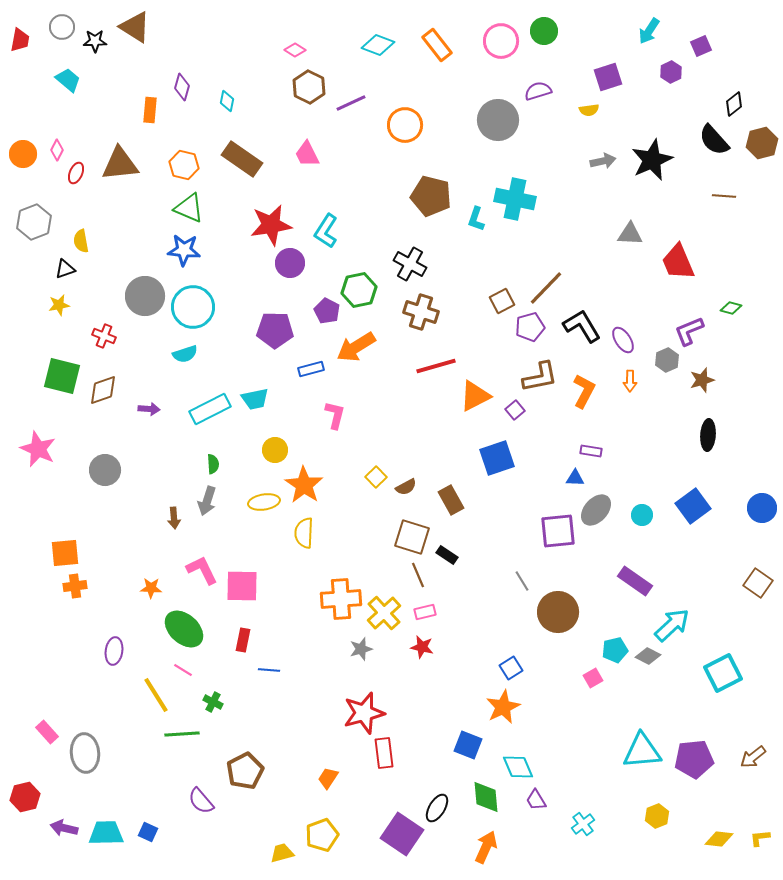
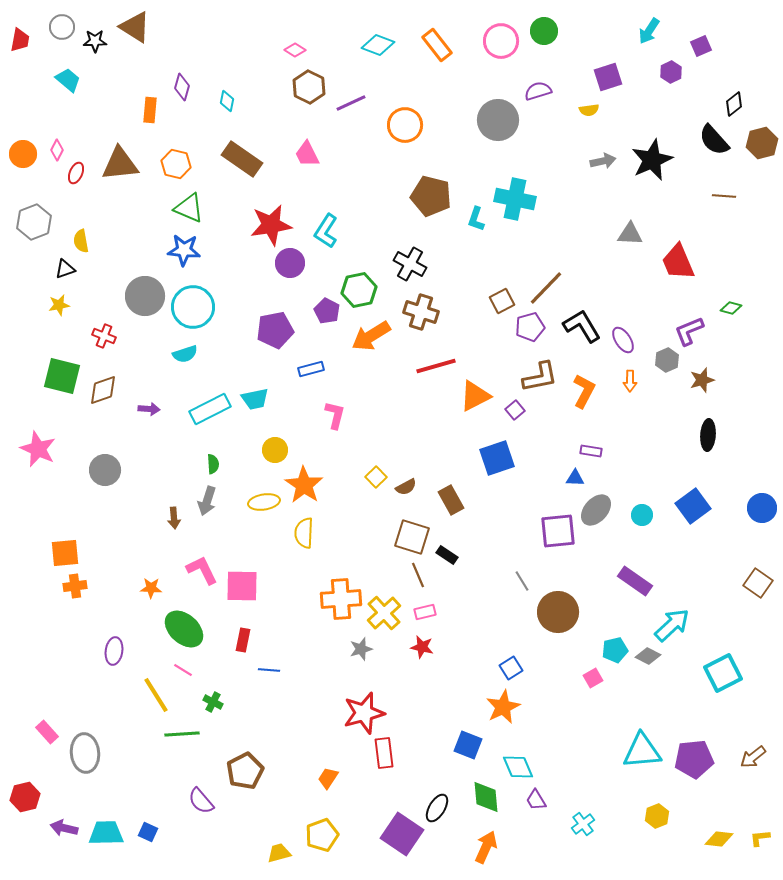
orange hexagon at (184, 165): moved 8 px left, 1 px up
purple pentagon at (275, 330): rotated 12 degrees counterclockwise
orange arrow at (356, 347): moved 15 px right, 11 px up
yellow trapezoid at (282, 853): moved 3 px left
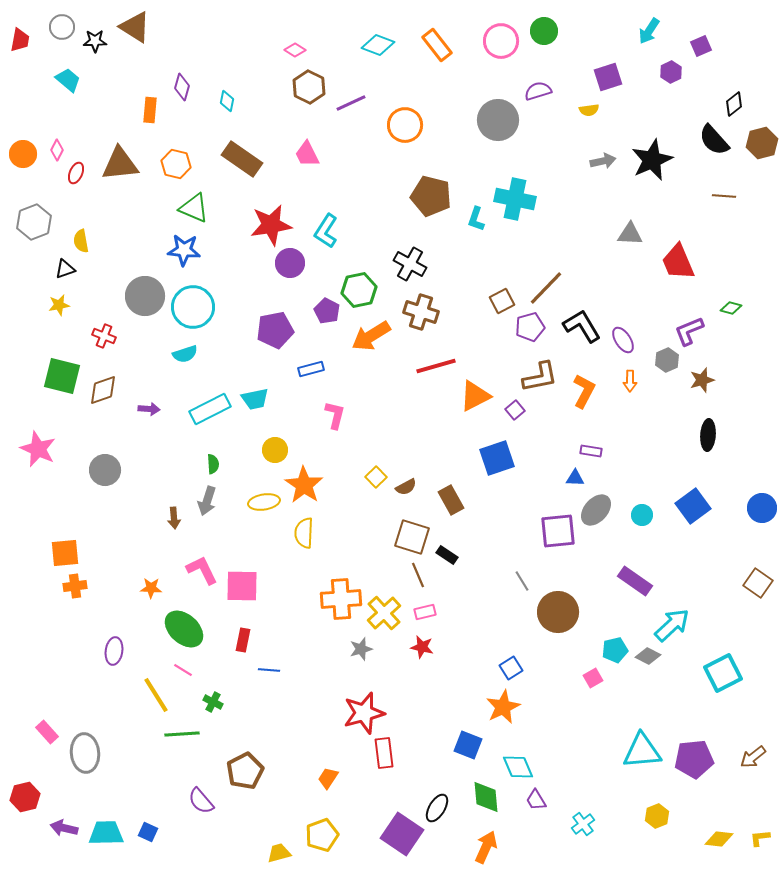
green triangle at (189, 208): moved 5 px right
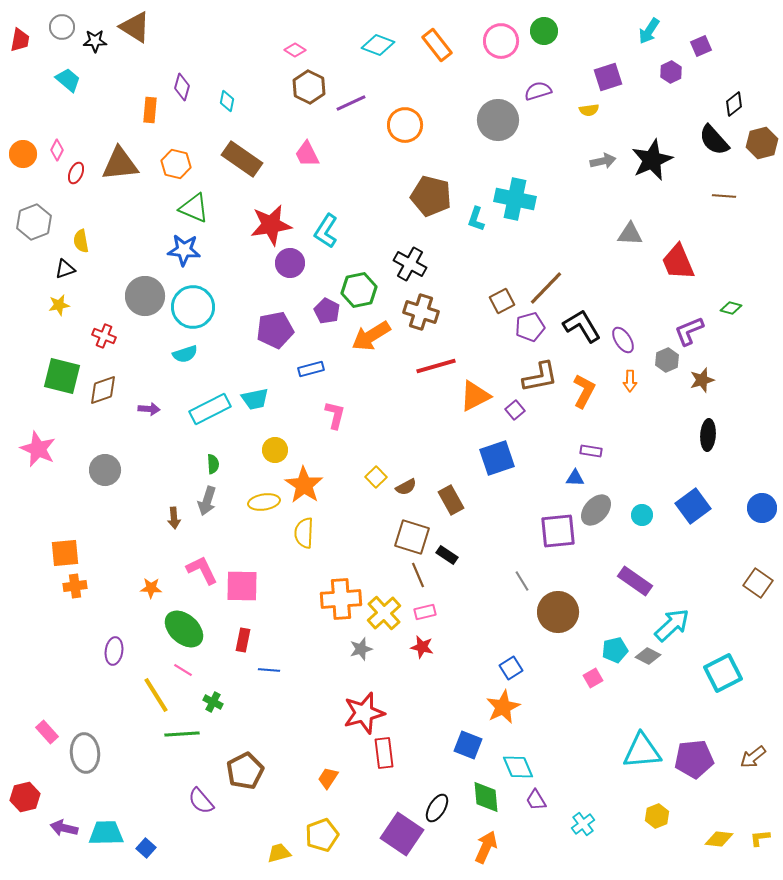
blue square at (148, 832): moved 2 px left, 16 px down; rotated 18 degrees clockwise
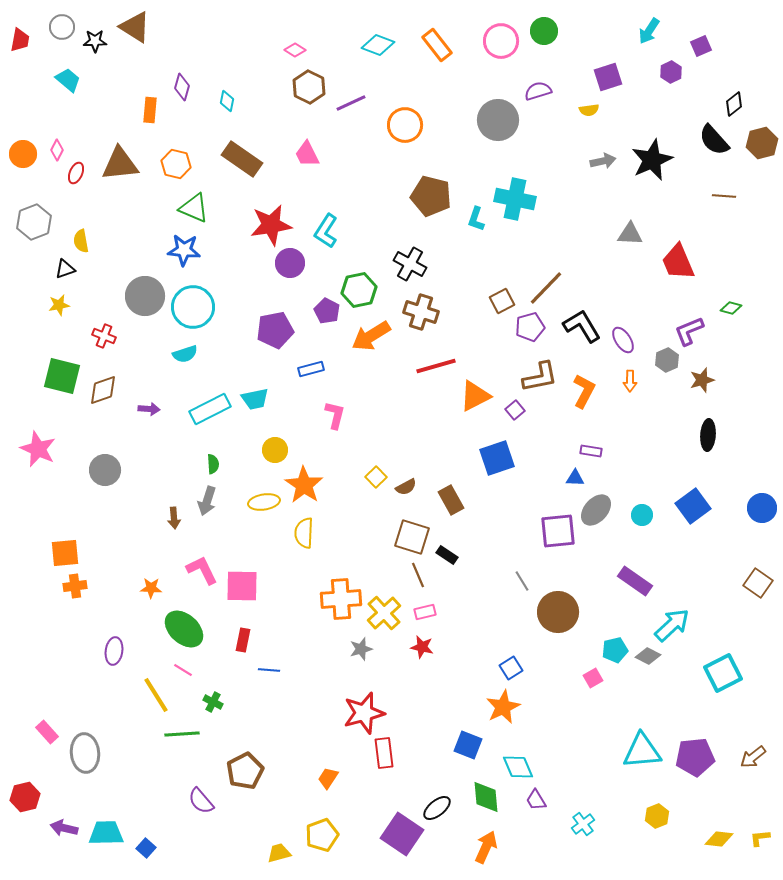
purple pentagon at (694, 759): moved 1 px right, 2 px up
black ellipse at (437, 808): rotated 20 degrees clockwise
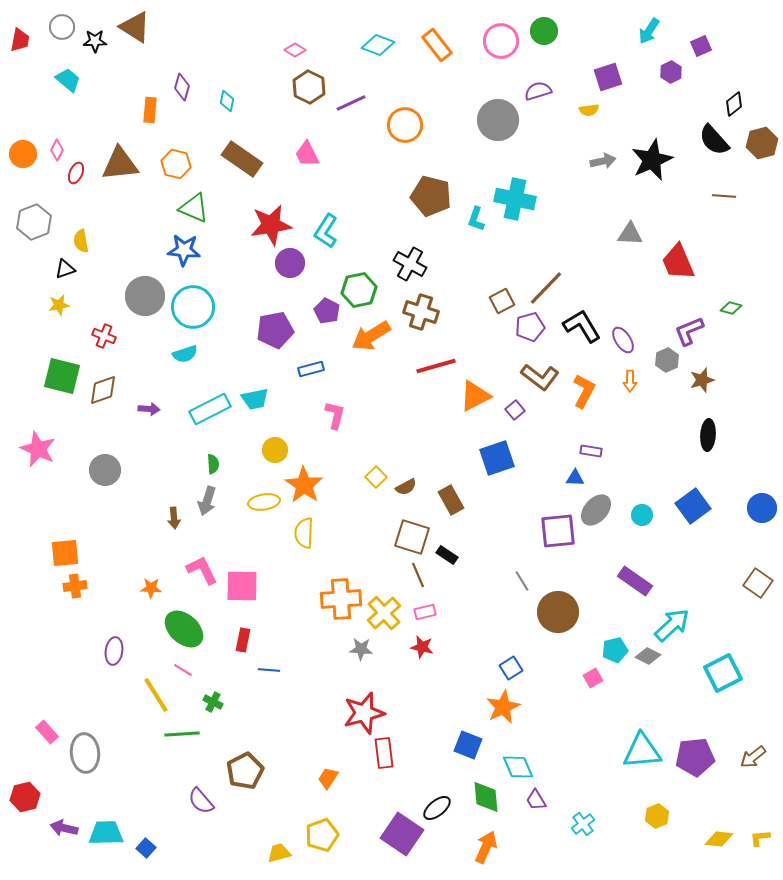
brown L-shape at (540, 377): rotated 48 degrees clockwise
gray star at (361, 649): rotated 20 degrees clockwise
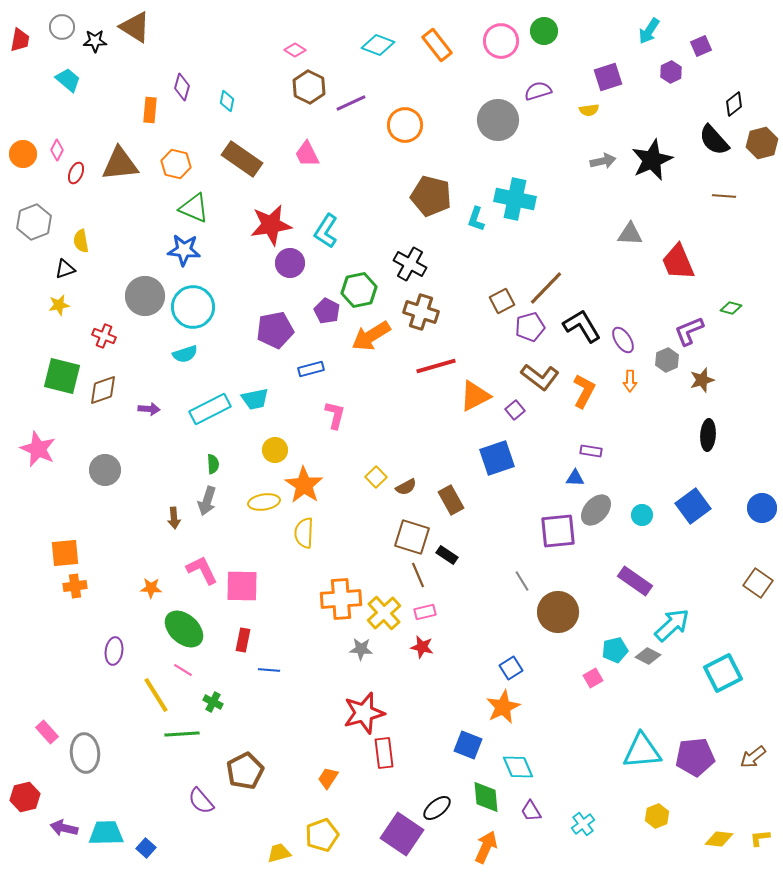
purple trapezoid at (536, 800): moved 5 px left, 11 px down
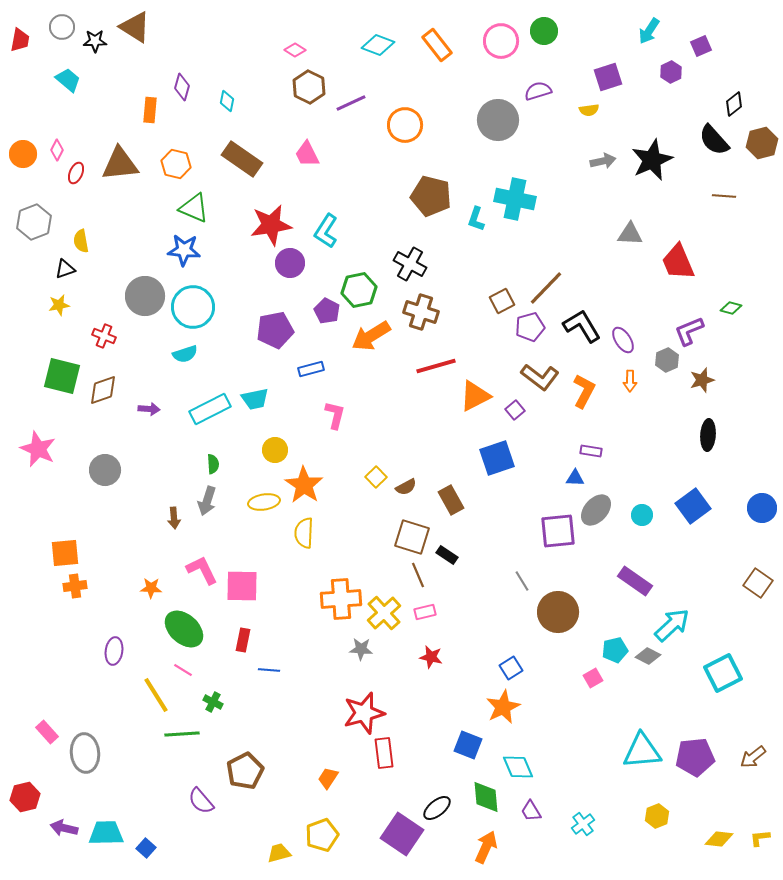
red star at (422, 647): moved 9 px right, 10 px down
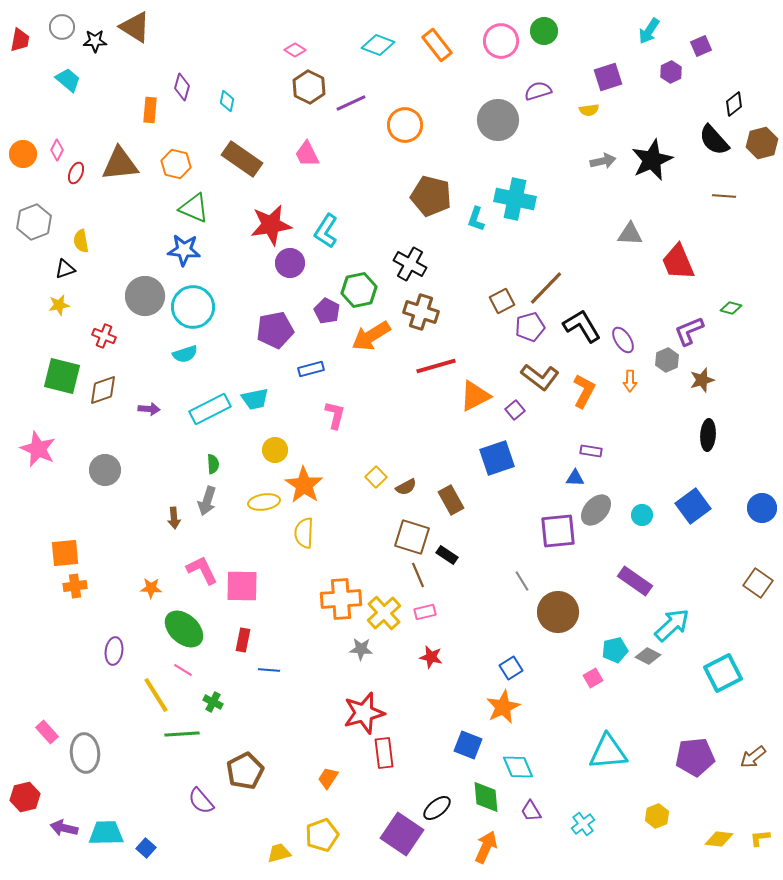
cyan triangle at (642, 751): moved 34 px left, 1 px down
